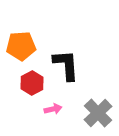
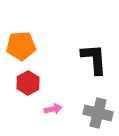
black L-shape: moved 28 px right, 6 px up
red hexagon: moved 4 px left
gray cross: rotated 32 degrees counterclockwise
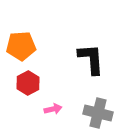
black L-shape: moved 3 px left
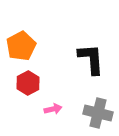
orange pentagon: rotated 24 degrees counterclockwise
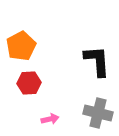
black L-shape: moved 6 px right, 2 px down
red hexagon: moved 1 px right; rotated 25 degrees clockwise
pink arrow: moved 3 px left, 10 px down
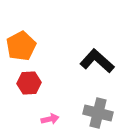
black L-shape: rotated 44 degrees counterclockwise
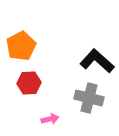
gray cross: moved 9 px left, 15 px up
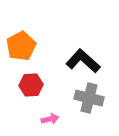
black L-shape: moved 14 px left
red hexagon: moved 2 px right, 2 px down
